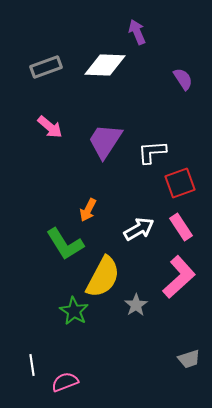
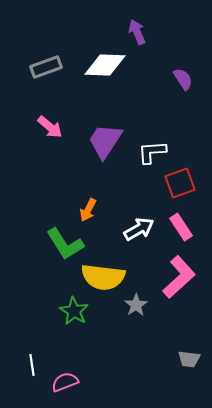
yellow semicircle: rotated 69 degrees clockwise
gray trapezoid: rotated 25 degrees clockwise
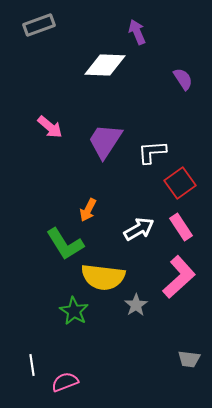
gray rectangle: moved 7 px left, 42 px up
red square: rotated 16 degrees counterclockwise
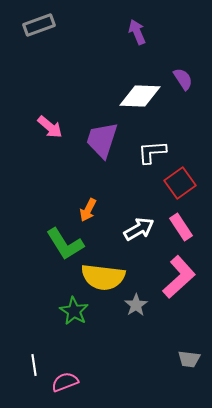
white diamond: moved 35 px right, 31 px down
purple trapezoid: moved 3 px left, 1 px up; rotated 15 degrees counterclockwise
white line: moved 2 px right
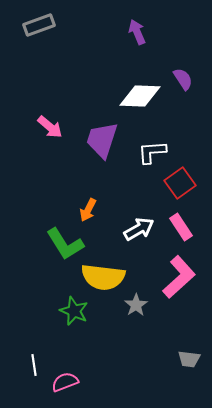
green star: rotated 8 degrees counterclockwise
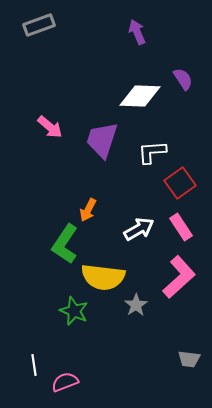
green L-shape: rotated 66 degrees clockwise
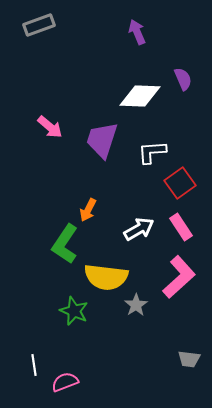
purple semicircle: rotated 10 degrees clockwise
yellow semicircle: moved 3 px right
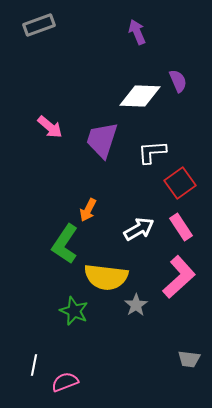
purple semicircle: moved 5 px left, 2 px down
white line: rotated 20 degrees clockwise
